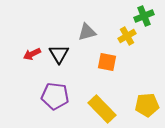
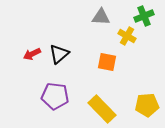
gray triangle: moved 14 px right, 15 px up; rotated 18 degrees clockwise
yellow cross: rotated 30 degrees counterclockwise
black triangle: rotated 20 degrees clockwise
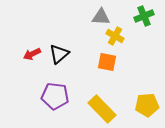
yellow cross: moved 12 px left
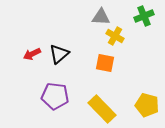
orange square: moved 2 px left, 1 px down
yellow pentagon: rotated 20 degrees clockwise
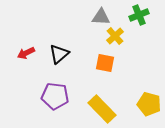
green cross: moved 5 px left, 1 px up
yellow cross: rotated 18 degrees clockwise
red arrow: moved 6 px left, 1 px up
yellow pentagon: moved 2 px right, 1 px up
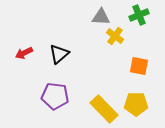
yellow cross: rotated 12 degrees counterclockwise
red arrow: moved 2 px left
orange square: moved 34 px right, 3 px down
yellow pentagon: moved 13 px left; rotated 15 degrees counterclockwise
yellow rectangle: moved 2 px right
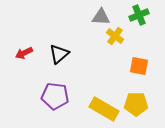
yellow rectangle: rotated 16 degrees counterclockwise
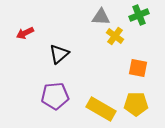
red arrow: moved 1 px right, 20 px up
orange square: moved 1 px left, 2 px down
purple pentagon: rotated 12 degrees counterclockwise
yellow rectangle: moved 3 px left
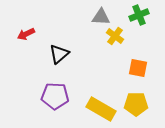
red arrow: moved 1 px right, 1 px down
purple pentagon: rotated 8 degrees clockwise
